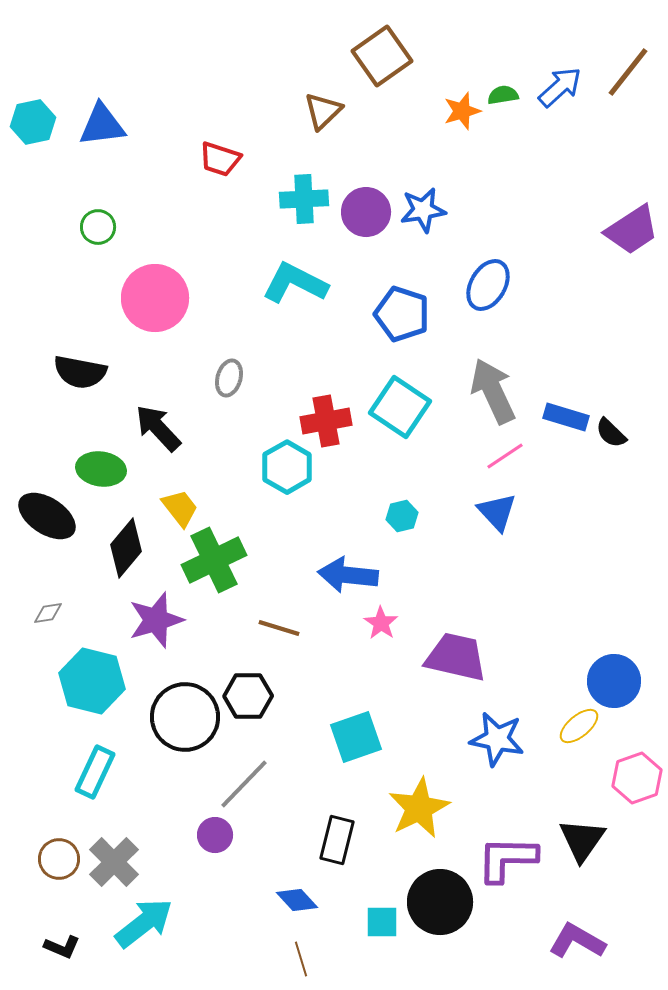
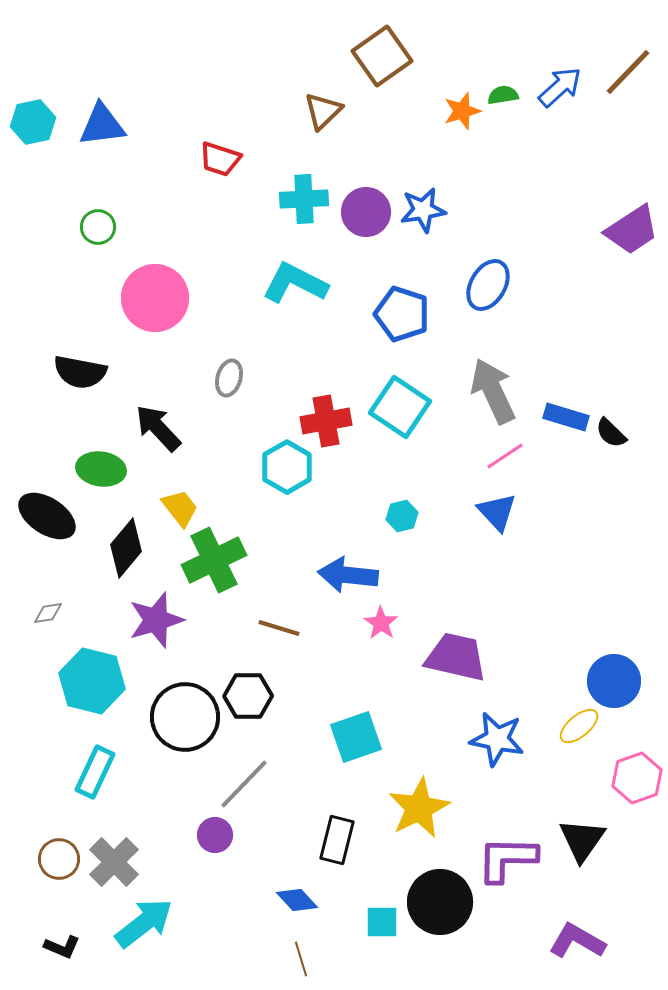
brown line at (628, 72): rotated 6 degrees clockwise
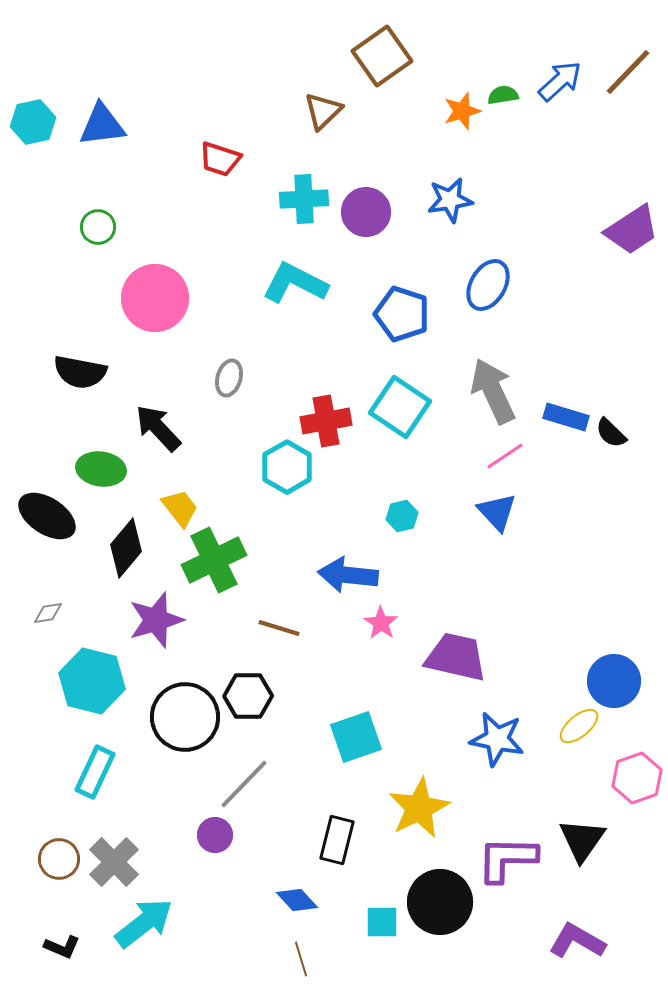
blue arrow at (560, 87): moved 6 px up
blue star at (423, 210): moved 27 px right, 10 px up
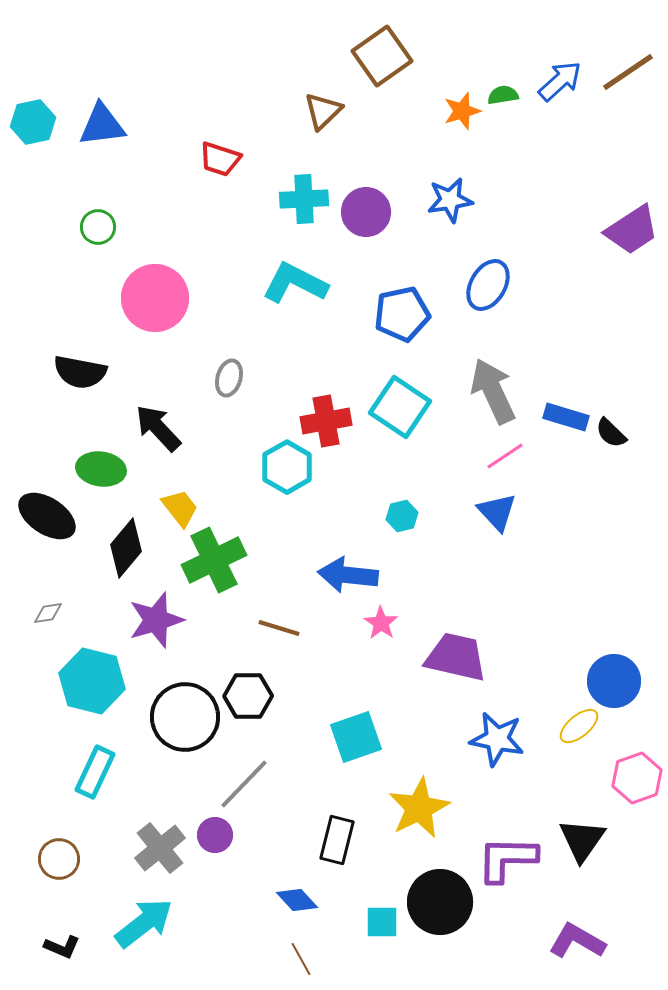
brown line at (628, 72): rotated 12 degrees clockwise
blue pentagon at (402, 314): rotated 30 degrees counterclockwise
gray cross at (114, 862): moved 46 px right, 14 px up; rotated 6 degrees clockwise
brown line at (301, 959): rotated 12 degrees counterclockwise
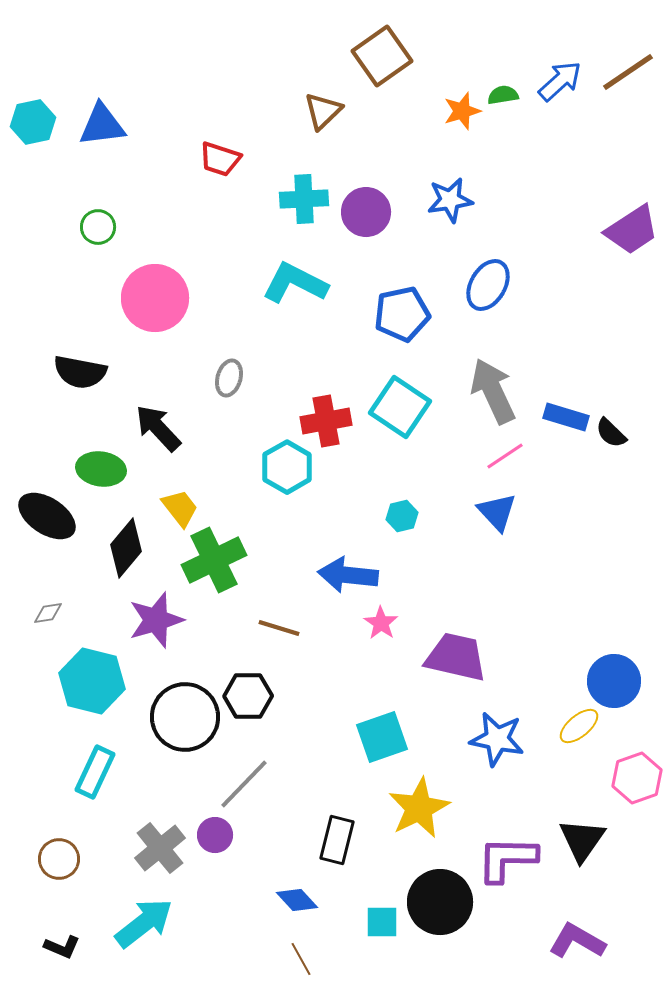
cyan square at (356, 737): moved 26 px right
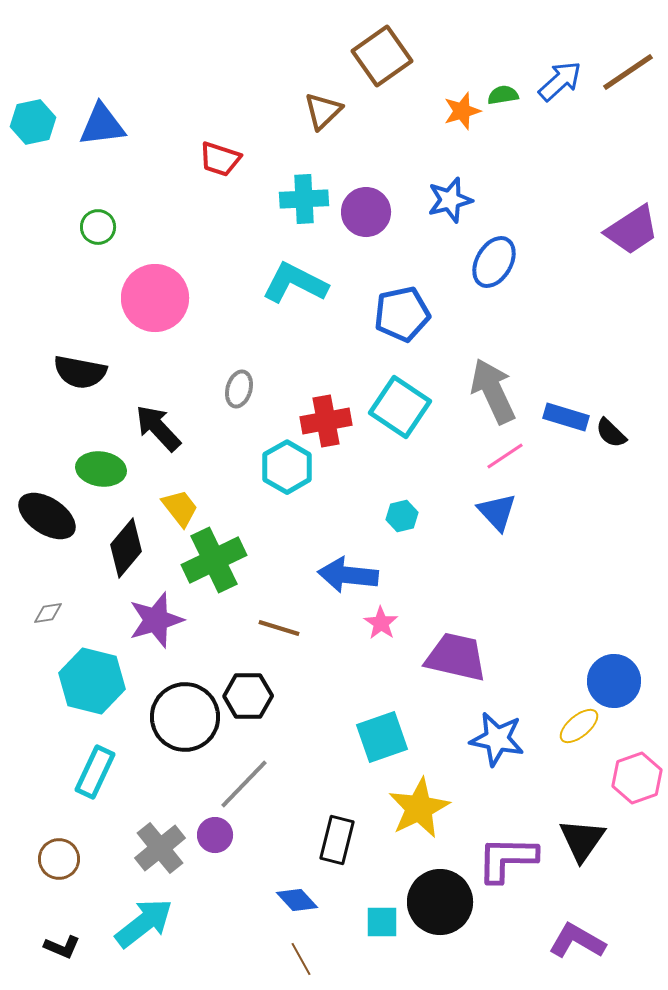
blue star at (450, 200): rotated 6 degrees counterclockwise
blue ellipse at (488, 285): moved 6 px right, 23 px up
gray ellipse at (229, 378): moved 10 px right, 11 px down
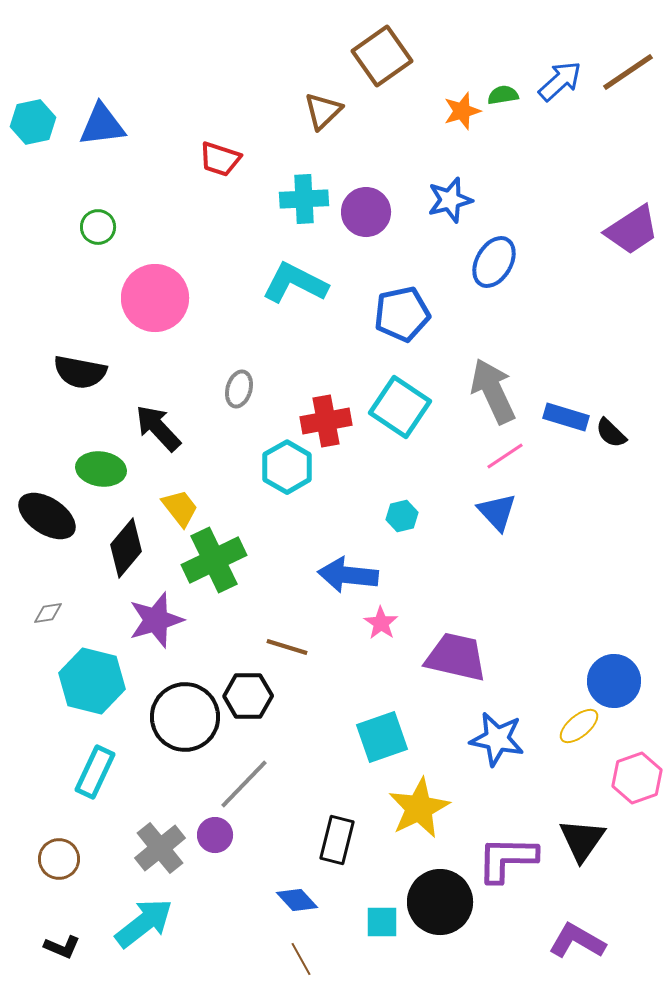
brown line at (279, 628): moved 8 px right, 19 px down
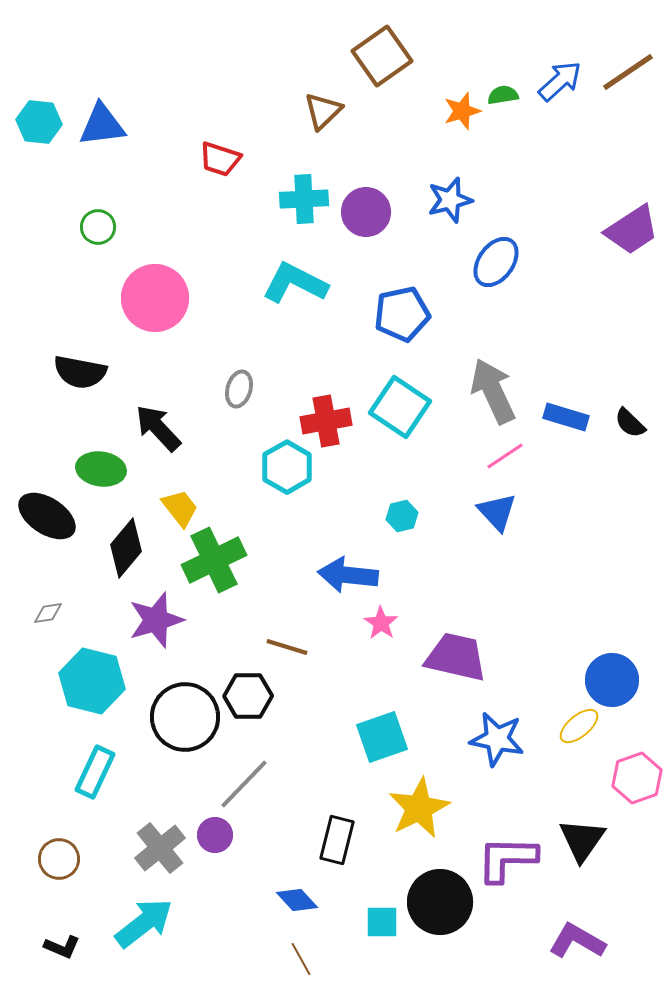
cyan hexagon at (33, 122): moved 6 px right; rotated 18 degrees clockwise
blue ellipse at (494, 262): moved 2 px right; rotated 6 degrees clockwise
black semicircle at (611, 433): moved 19 px right, 10 px up
blue circle at (614, 681): moved 2 px left, 1 px up
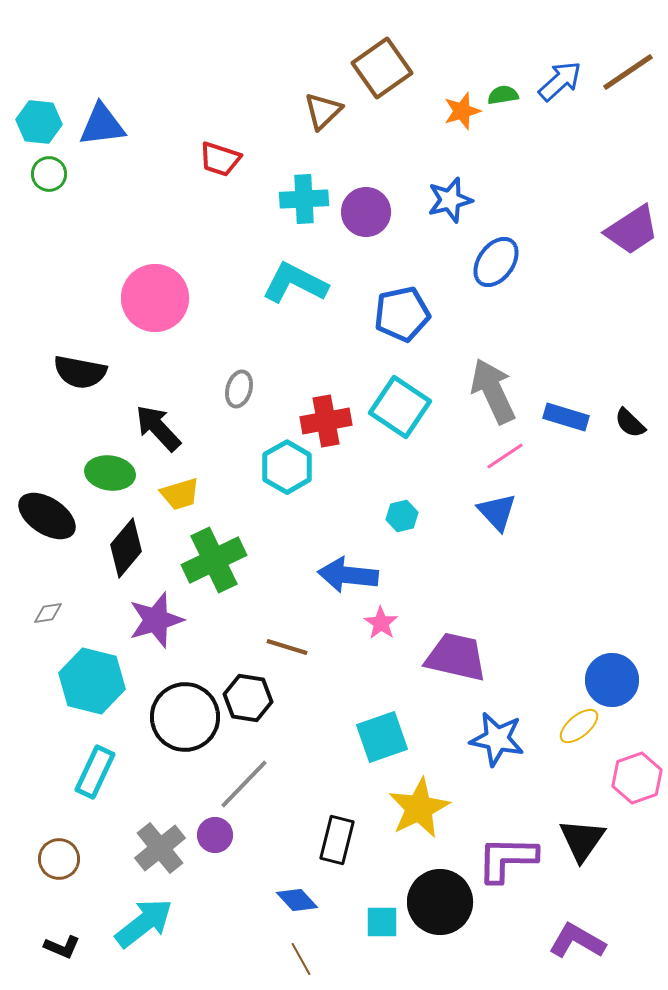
brown square at (382, 56): moved 12 px down
green circle at (98, 227): moved 49 px left, 53 px up
green ellipse at (101, 469): moved 9 px right, 4 px down
yellow trapezoid at (180, 508): moved 14 px up; rotated 111 degrees clockwise
black hexagon at (248, 696): moved 2 px down; rotated 9 degrees clockwise
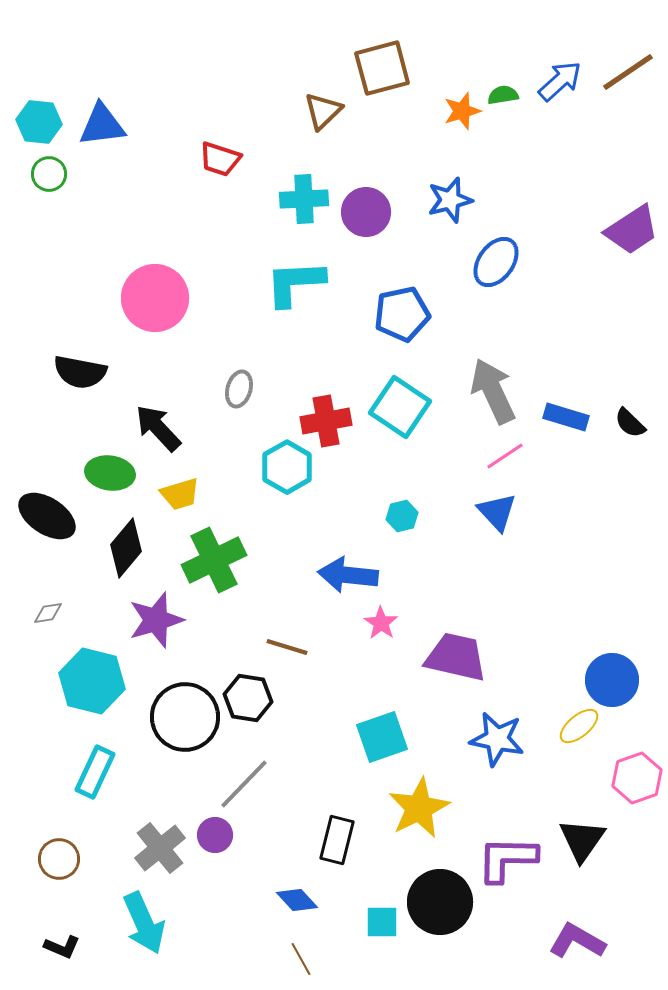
brown square at (382, 68): rotated 20 degrees clockwise
cyan L-shape at (295, 283): rotated 30 degrees counterclockwise
cyan arrow at (144, 923): rotated 104 degrees clockwise
